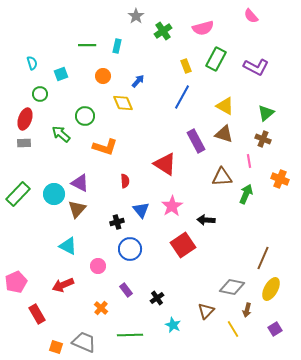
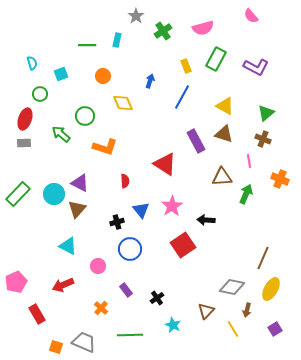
cyan rectangle at (117, 46): moved 6 px up
blue arrow at (138, 81): moved 12 px right; rotated 24 degrees counterclockwise
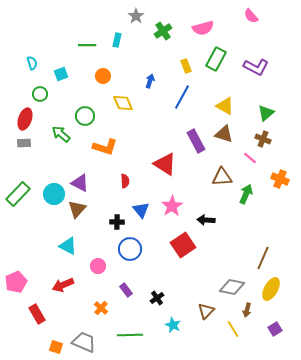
pink line at (249, 161): moved 1 px right, 3 px up; rotated 40 degrees counterclockwise
black cross at (117, 222): rotated 16 degrees clockwise
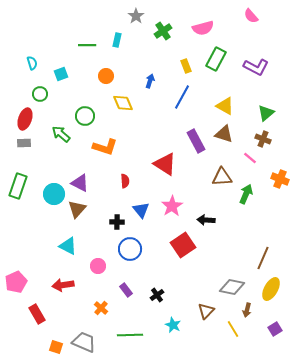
orange circle at (103, 76): moved 3 px right
green rectangle at (18, 194): moved 8 px up; rotated 25 degrees counterclockwise
red arrow at (63, 285): rotated 15 degrees clockwise
black cross at (157, 298): moved 3 px up
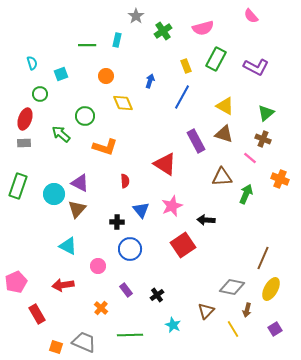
pink star at (172, 206): rotated 10 degrees clockwise
